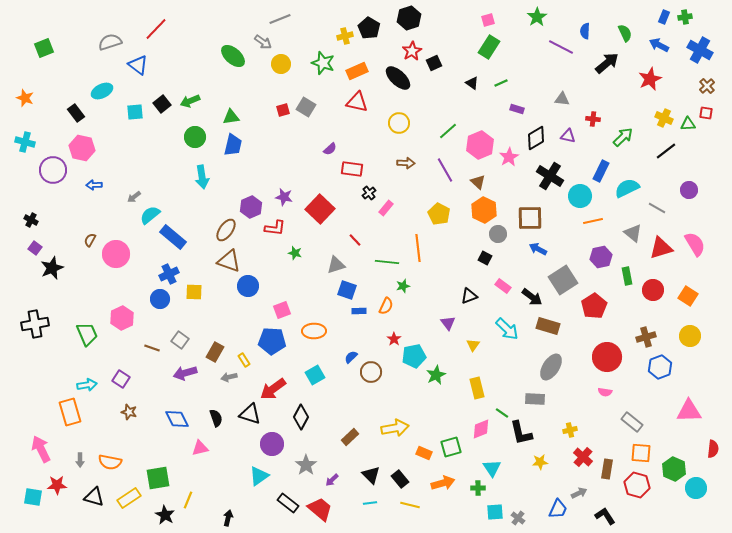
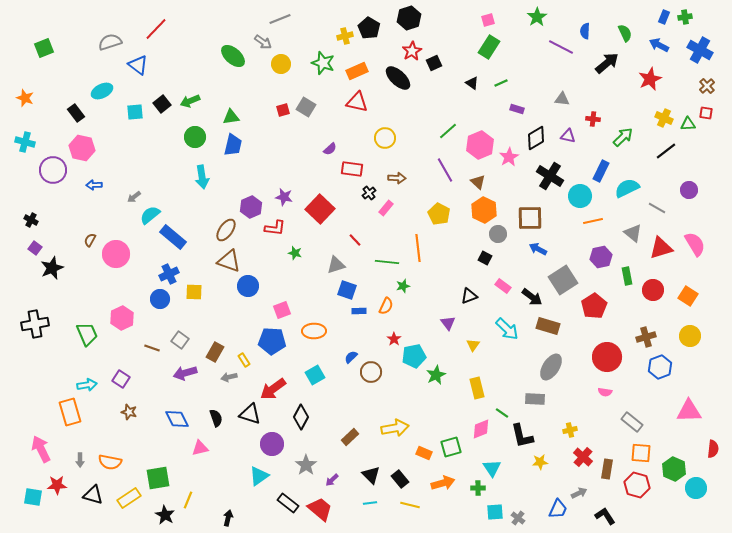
yellow circle at (399, 123): moved 14 px left, 15 px down
brown arrow at (406, 163): moved 9 px left, 15 px down
black L-shape at (521, 433): moved 1 px right, 3 px down
black triangle at (94, 497): moved 1 px left, 2 px up
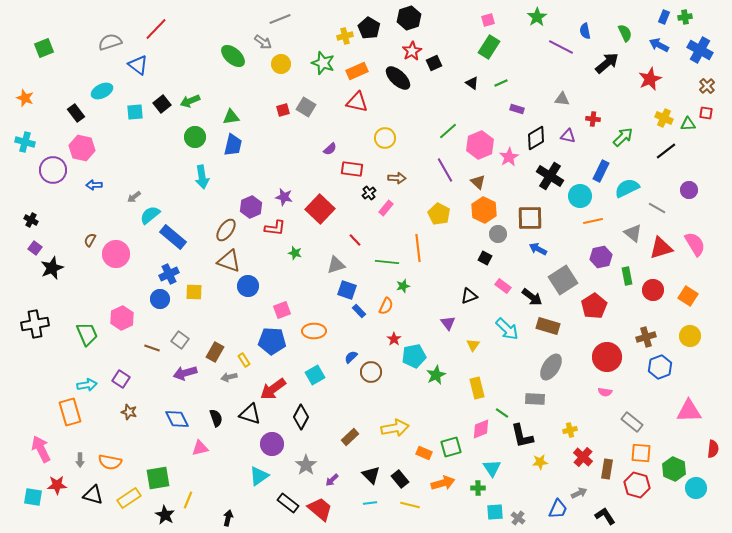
blue semicircle at (585, 31): rotated 14 degrees counterclockwise
blue rectangle at (359, 311): rotated 48 degrees clockwise
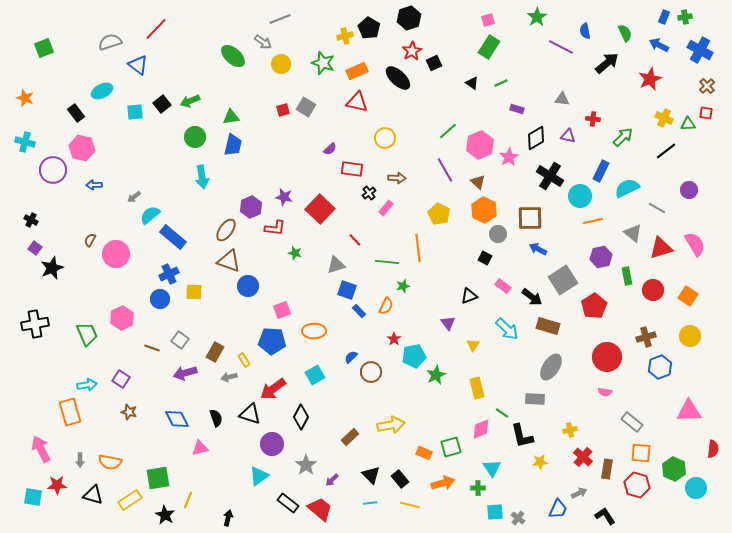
yellow arrow at (395, 428): moved 4 px left, 3 px up
yellow rectangle at (129, 498): moved 1 px right, 2 px down
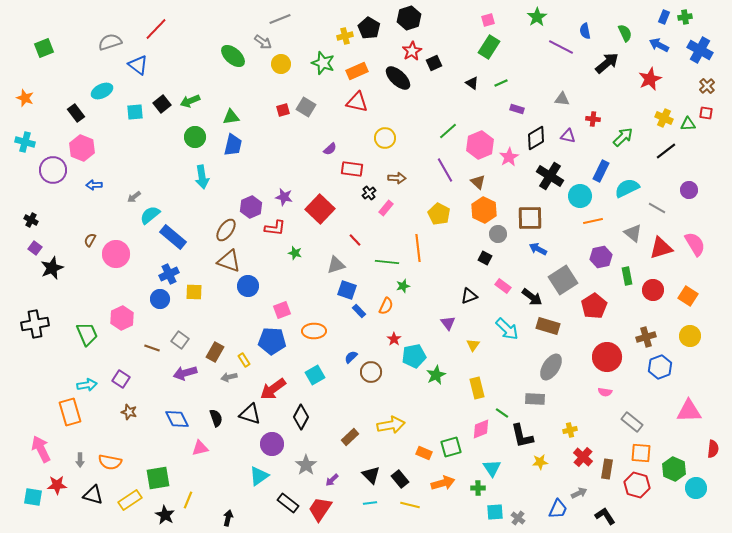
pink hexagon at (82, 148): rotated 10 degrees clockwise
red trapezoid at (320, 509): rotated 96 degrees counterclockwise
